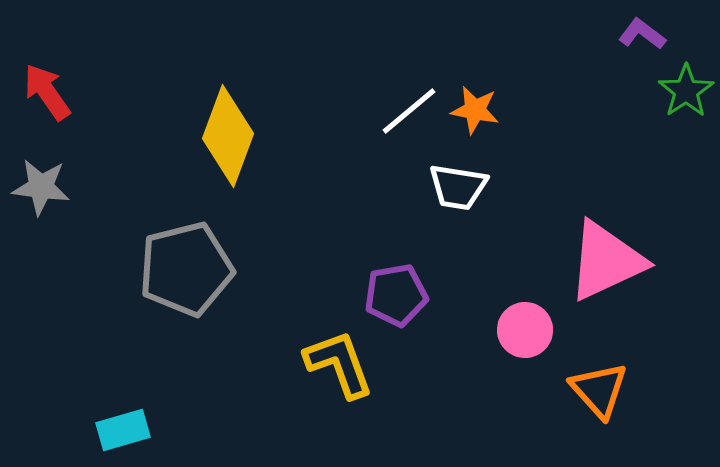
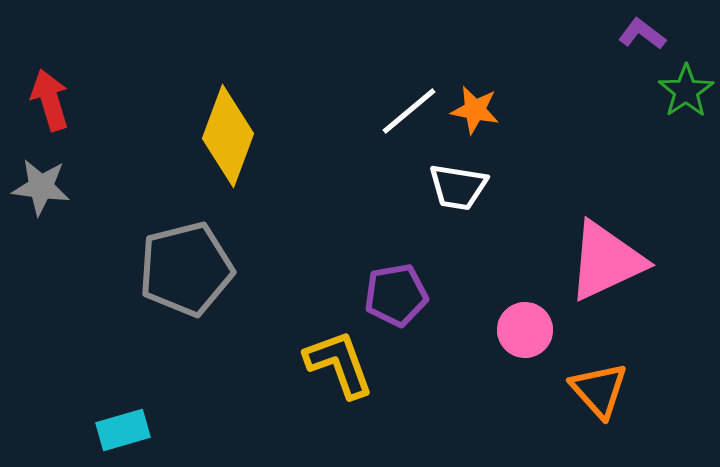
red arrow: moved 3 px right, 8 px down; rotated 18 degrees clockwise
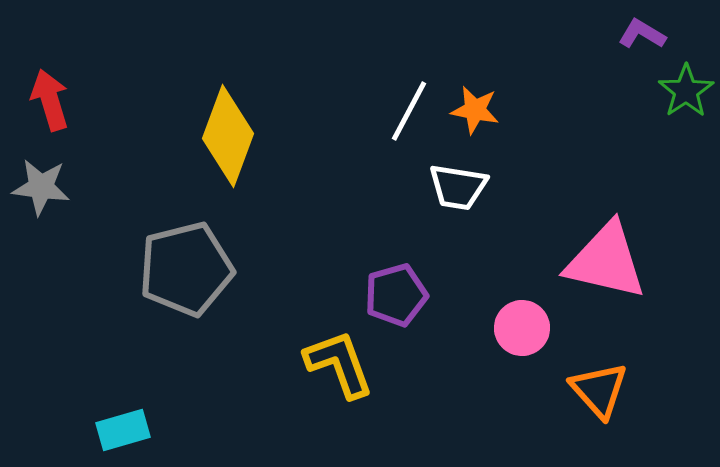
purple L-shape: rotated 6 degrees counterclockwise
white line: rotated 22 degrees counterclockwise
pink triangle: rotated 38 degrees clockwise
purple pentagon: rotated 6 degrees counterclockwise
pink circle: moved 3 px left, 2 px up
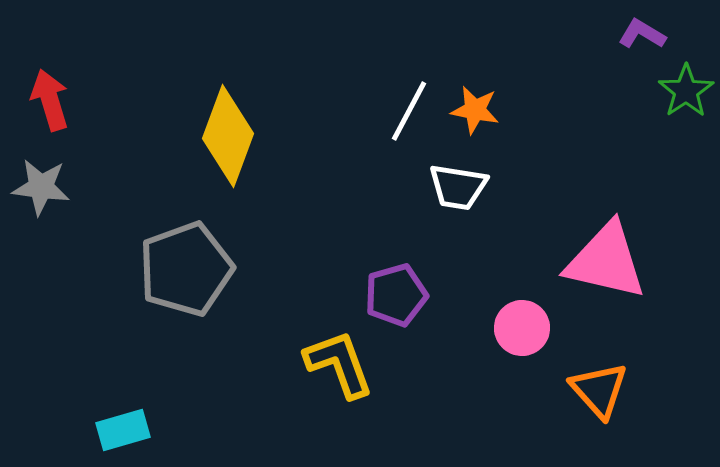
gray pentagon: rotated 6 degrees counterclockwise
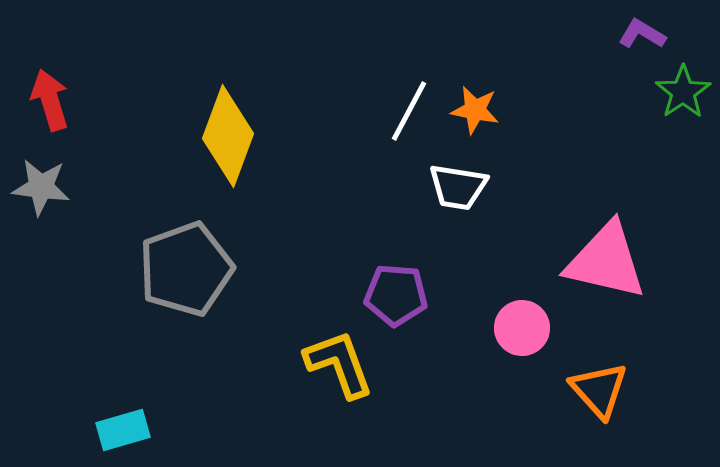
green star: moved 3 px left, 1 px down
purple pentagon: rotated 20 degrees clockwise
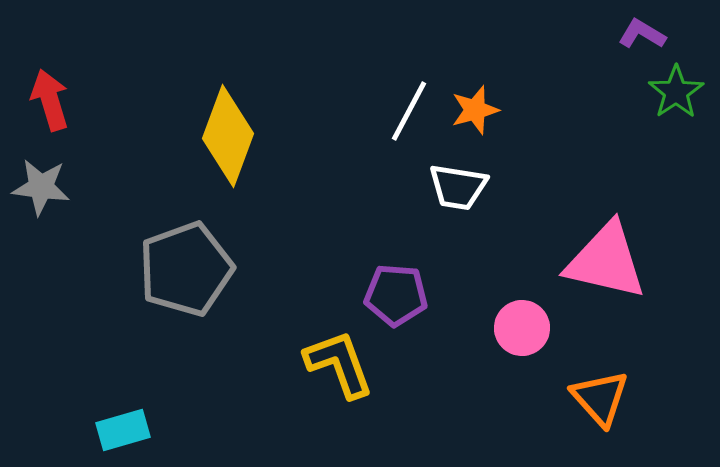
green star: moved 7 px left
orange star: rotated 27 degrees counterclockwise
orange triangle: moved 1 px right, 8 px down
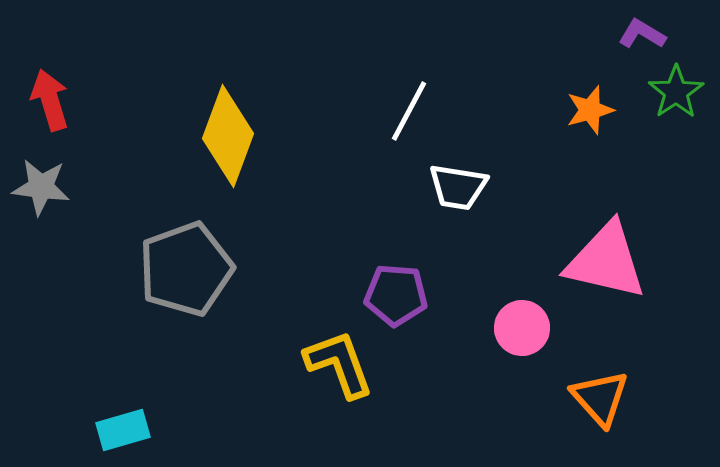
orange star: moved 115 px right
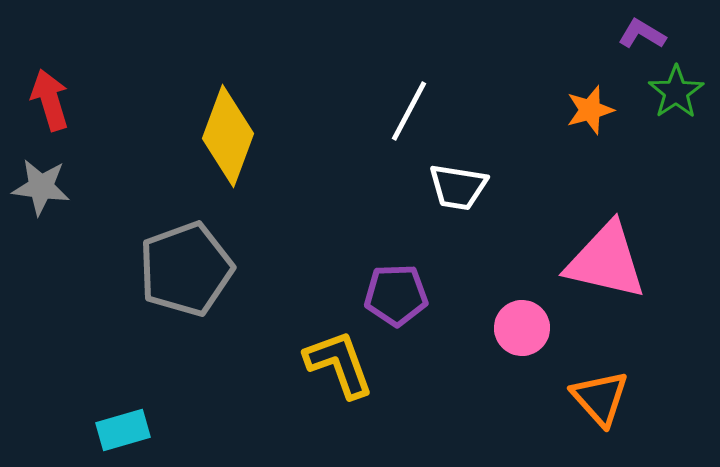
purple pentagon: rotated 6 degrees counterclockwise
